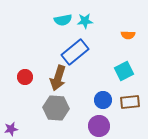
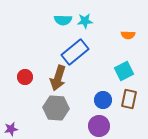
cyan semicircle: rotated 12 degrees clockwise
brown rectangle: moved 1 px left, 3 px up; rotated 72 degrees counterclockwise
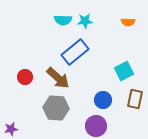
orange semicircle: moved 13 px up
brown arrow: rotated 65 degrees counterclockwise
brown rectangle: moved 6 px right
purple circle: moved 3 px left
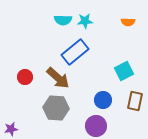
brown rectangle: moved 2 px down
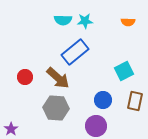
purple star: rotated 24 degrees counterclockwise
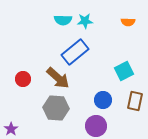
red circle: moved 2 px left, 2 px down
